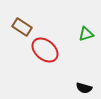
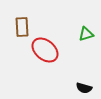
brown rectangle: rotated 54 degrees clockwise
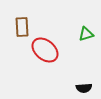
black semicircle: rotated 21 degrees counterclockwise
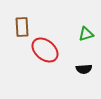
black semicircle: moved 19 px up
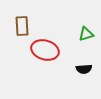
brown rectangle: moved 1 px up
red ellipse: rotated 24 degrees counterclockwise
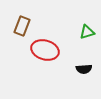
brown rectangle: rotated 24 degrees clockwise
green triangle: moved 1 px right, 2 px up
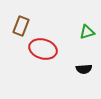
brown rectangle: moved 1 px left
red ellipse: moved 2 px left, 1 px up
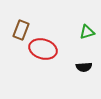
brown rectangle: moved 4 px down
black semicircle: moved 2 px up
